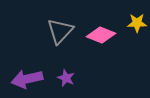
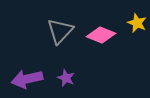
yellow star: rotated 24 degrees clockwise
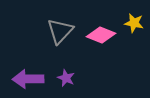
yellow star: moved 3 px left; rotated 12 degrees counterclockwise
purple arrow: moved 1 px right; rotated 12 degrees clockwise
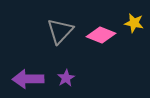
purple star: rotated 18 degrees clockwise
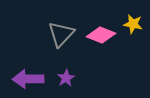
yellow star: moved 1 px left, 1 px down
gray triangle: moved 1 px right, 3 px down
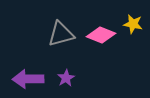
gray triangle: rotated 32 degrees clockwise
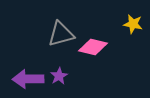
pink diamond: moved 8 px left, 12 px down; rotated 8 degrees counterclockwise
purple star: moved 7 px left, 2 px up
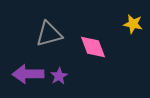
gray triangle: moved 12 px left
pink diamond: rotated 56 degrees clockwise
purple arrow: moved 5 px up
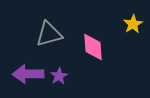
yellow star: rotated 30 degrees clockwise
pink diamond: rotated 16 degrees clockwise
